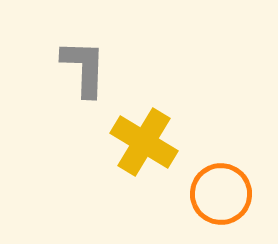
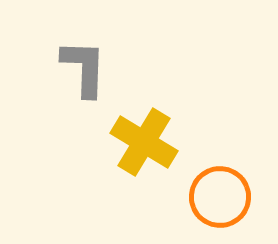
orange circle: moved 1 px left, 3 px down
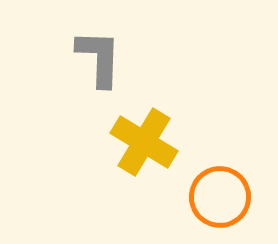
gray L-shape: moved 15 px right, 10 px up
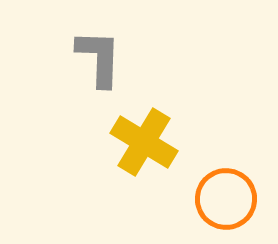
orange circle: moved 6 px right, 2 px down
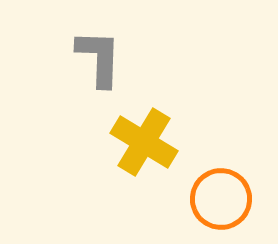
orange circle: moved 5 px left
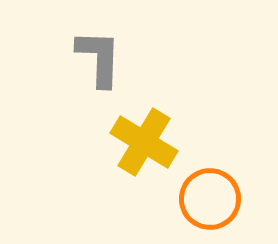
orange circle: moved 11 px left
